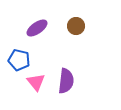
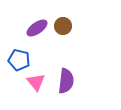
brown circle: moved 13 px left
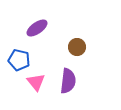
brown circle: moved 14 px right, 21 px down
purple semicircle: moved 2 px right
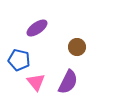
purple semicircle: moved 1 px down; rotated 20 degrees clockwise
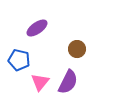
brown circle: moved 2 px down
pink triangle: moved 4 px right; rotated 18 degrees clockwise
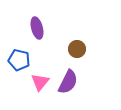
purple ellipse: rotated 70 degrees counterclockwise
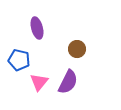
pink triangle: moved 1 px left
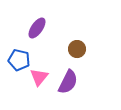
purple ellipse: rotated 50 degrees clockwise
pink triangle: moved 5 px up
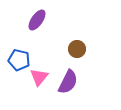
purple ellipse: moved 8 px up
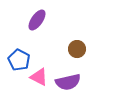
blue pentagon: rotated 15 degrees clockwise
pink triangle: rotated 42 degrees counterclockwise
purple semicircle: rotated 50 degrees clockwise
